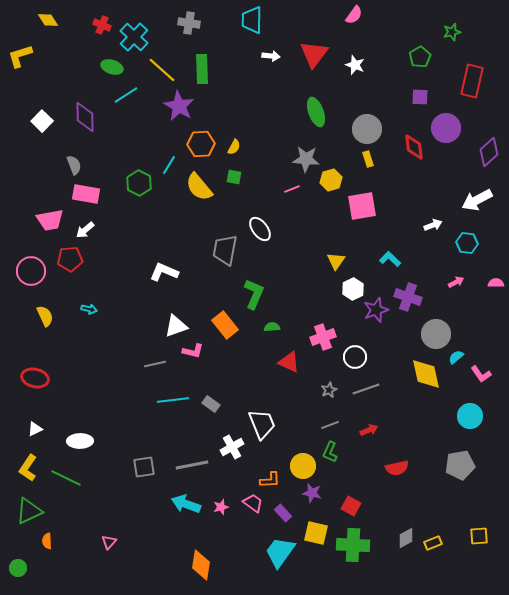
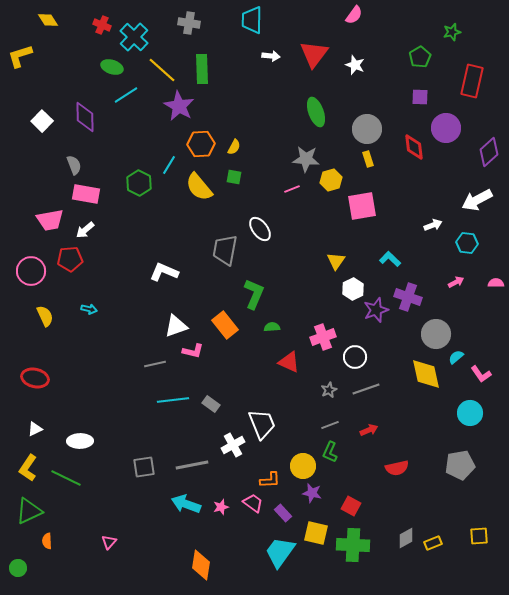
cyan circle at (470, 416): moved 3 px up
white cross at (232, 447): moved 1 px right, 2 px up
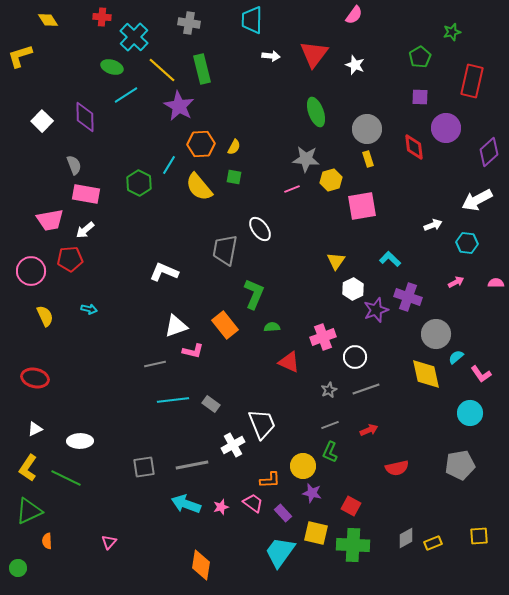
red cross at (102, 25): moved 8 px up; rotated 18 degrees counterclockwise
green rectangle at (202, 69): rotated 12 degrees counterclockwise
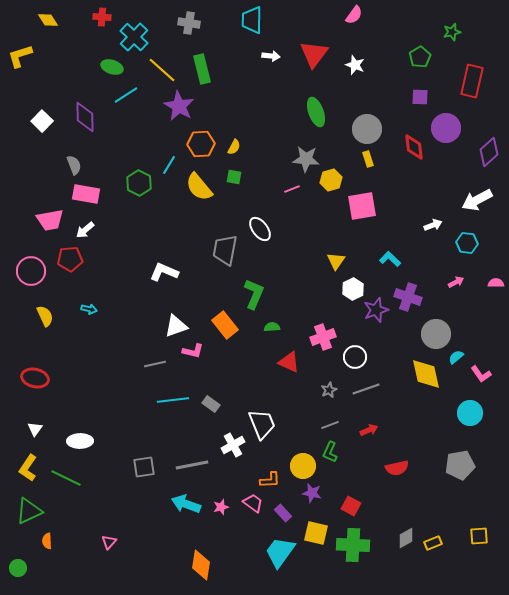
white triangle at (35, 429): rotated 28 degrees counterclockwise
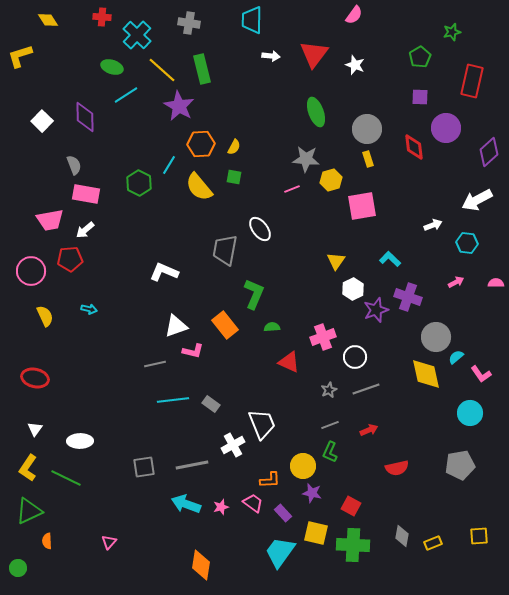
cyan cross at (134, 37): moved 3 px right, 2 px up
gray circle at (436, 334): moved 3 px down
gray diamond at (406, 538): moved 4 px left, 2 px up; rotated 50 degrees counterclockwise
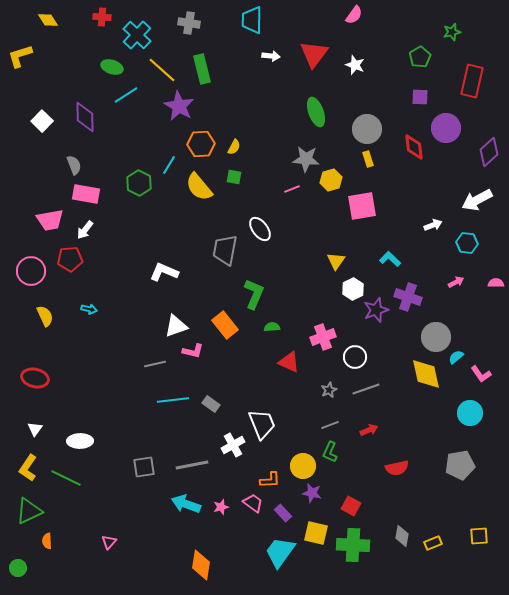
white arrow at (85, 230): rotated 12 degrees counterclockwise
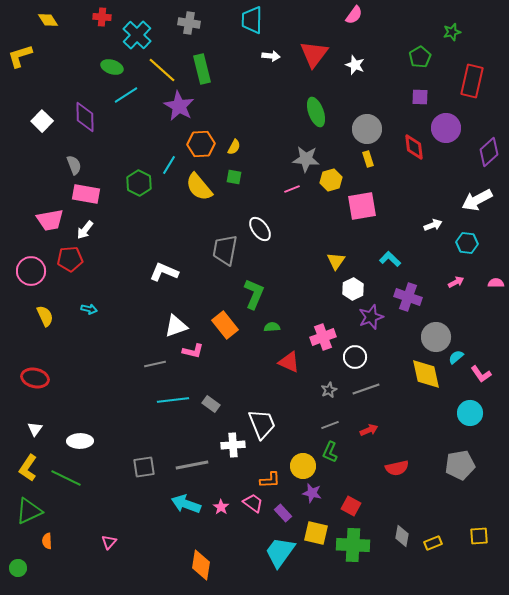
purple star at (376, 310): moved 5 px left, 7 px down
white cross at (233, 445): rotated 25 degrees clockwise
pink star at (221, 507): rotated 21 degrees counterclockwise
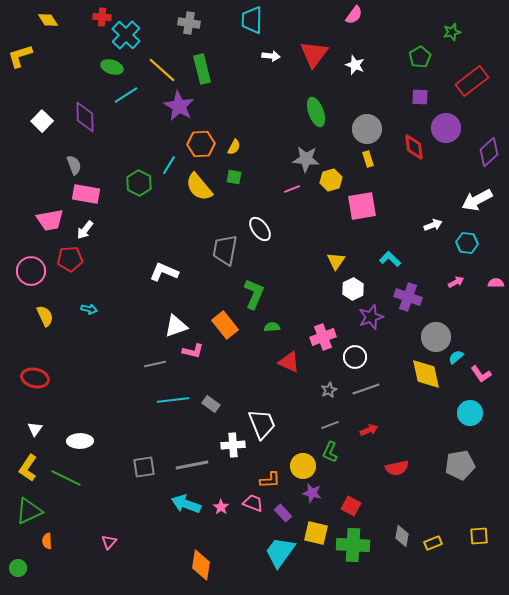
cyan cross at (137, 35): moved 11 px left
red rectangle at (472, 81): rotated 40 degrees clockwise
pink trapezoid at (253, 503): rotated 15 degrees counterclockwise
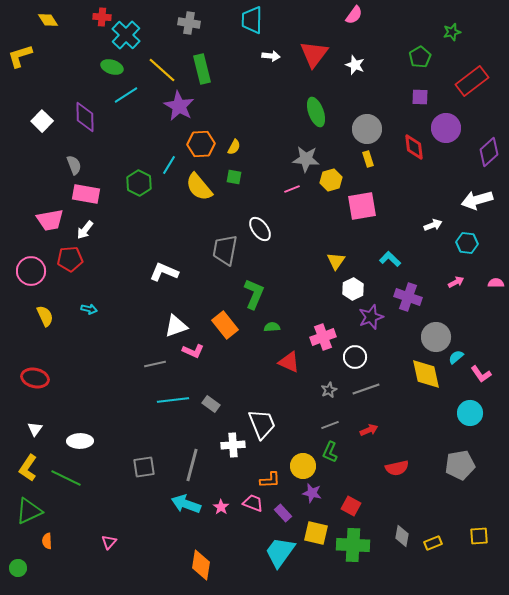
white arrow at (477, 200): rotated 12 degrees clockwise
pink L-shape at (193, 351): rotated 10 degrees clockwise
gray line at (192, 465): rotated 64 degrees counterclockwise
